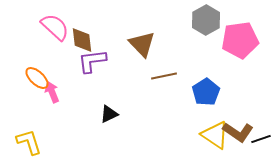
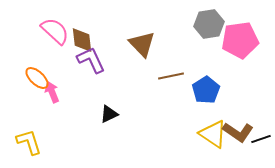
gray hexagon: moved 3 px right, 4 px down; rotated 20 degrees clockwise
pink semicircle: moved 4 px down
purple L-shape: moved 1 px left, 1 px up; rotated 72 degrees clockwise
brown line: moved 7 px right
blue pentagon: moved 2 px up
yellow triangle: moved 2 px left, 1 px up
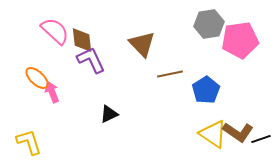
brown line: moved 1 px left, 2 px up
